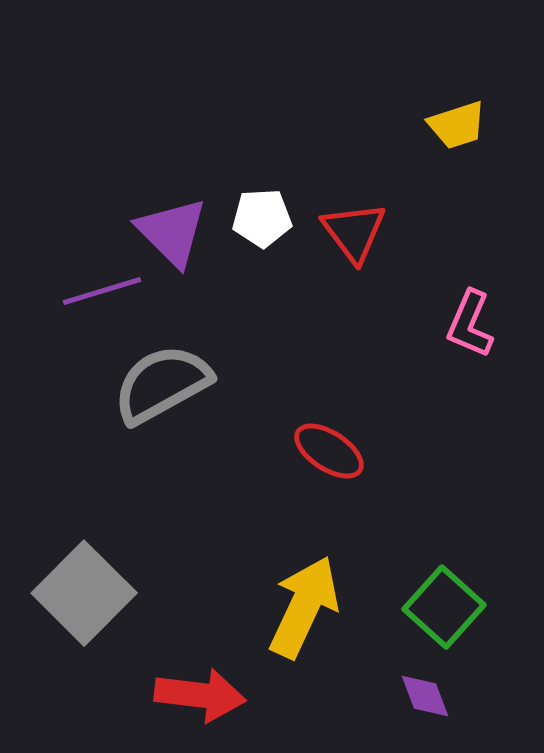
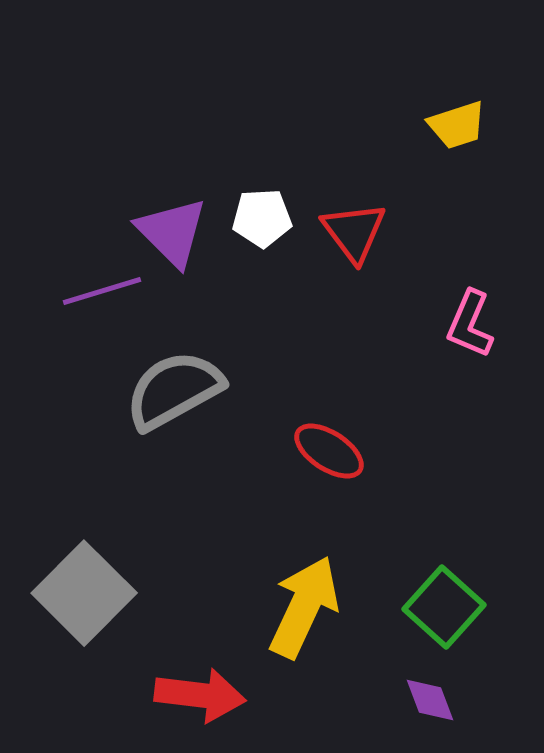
gray semicircle: moved 12 px right, 6 px down
purple diamond: moved 5 px right, 4 px down
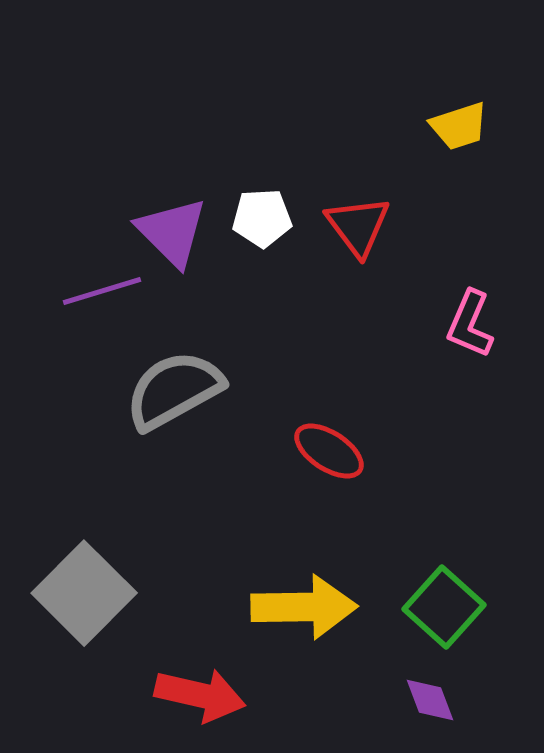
yellow trapezoid: moved 2 px right, 1 px down
red triangle: moved 4 px right, 6 px up
yellow arrow: rotated 64 degrees clockwise
red arrow: rotated 6 degrees clockwise
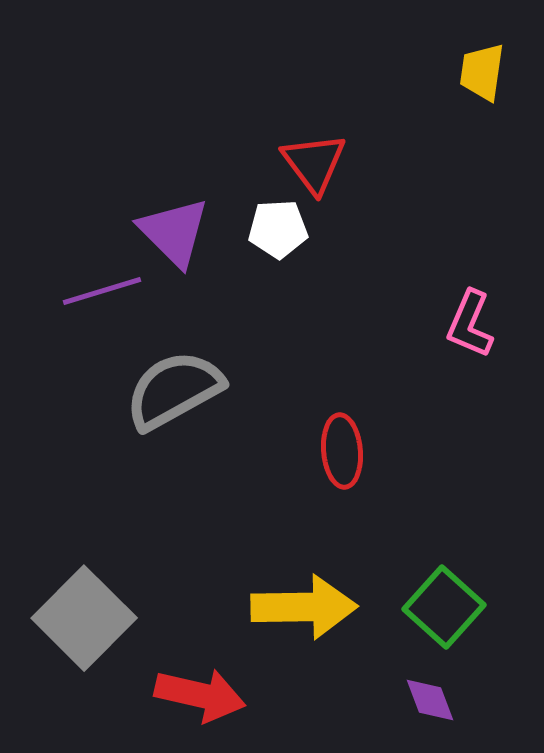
yellow trapezoid: moved 23 px right, 54 px up; rotated 116 degrees clockwise
white pentagon: moved 16 px right, 11 px down
red triangle: moved 44 px left, 63 px up
purple triangle: moved 2 px right
red ellipse: moved 13 px right; rotated 52 degrees clockwise
gray square: moved 25 px down
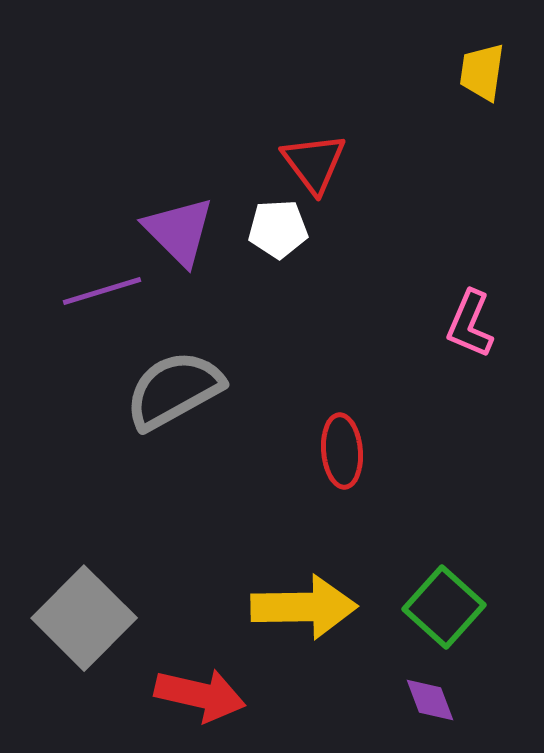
purple triangle: moved 5 px right, 1 px up
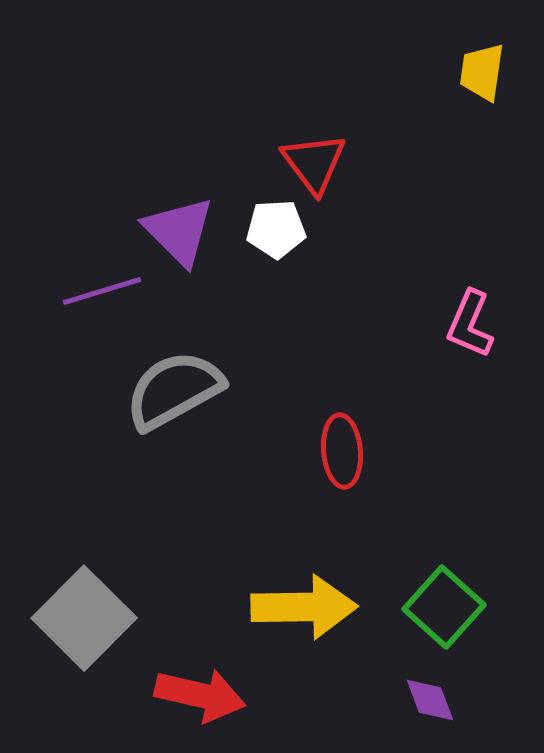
white pentagon: moved 2 px left
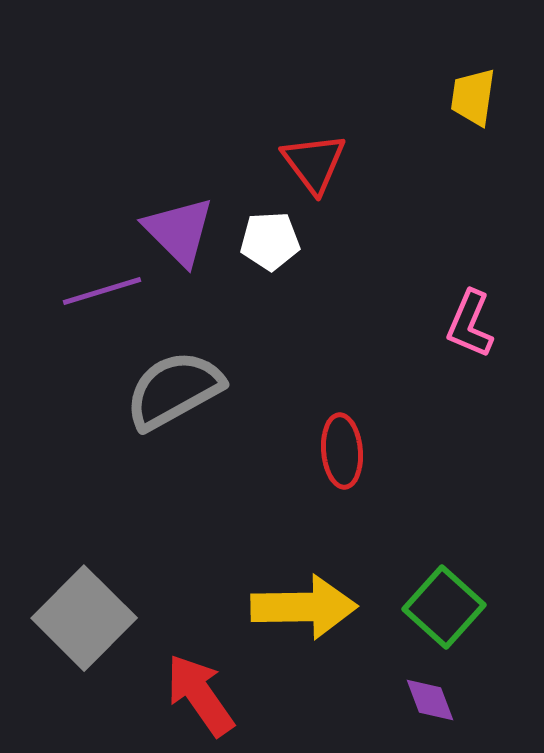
yellow trapezoid: moved 9 px left, 25 px down
white pentagon: moved 6 px left, 12 px down
red arrow: rotated 138 degrees counterclockwise
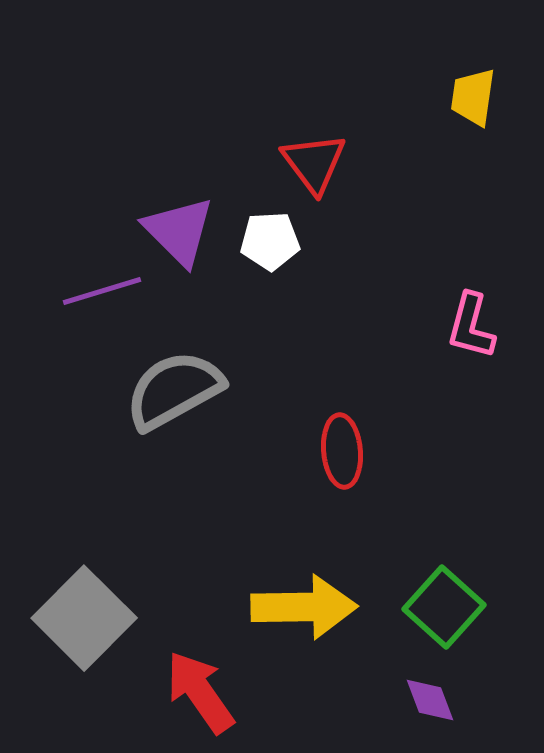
pink L-shape: moved 1 px right, 2 px down; rotated 8 degrees counterclockwise
red arrow: moved 3 px up
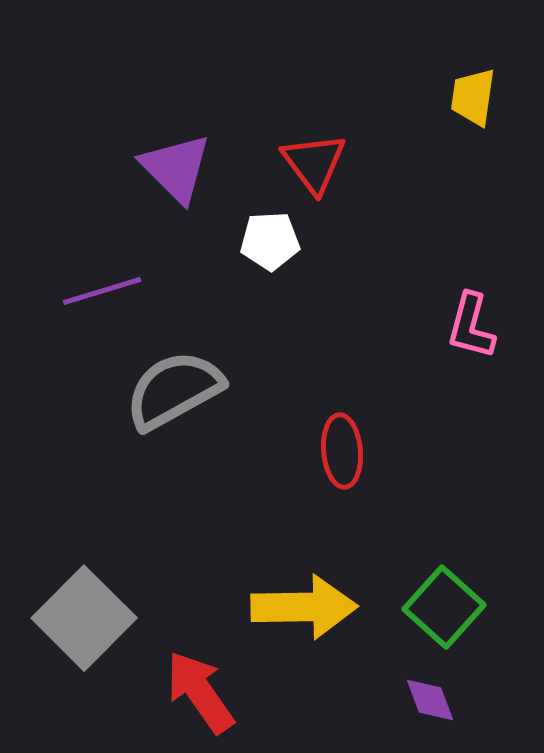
purple triangle: moved 3 px left, 63 px up
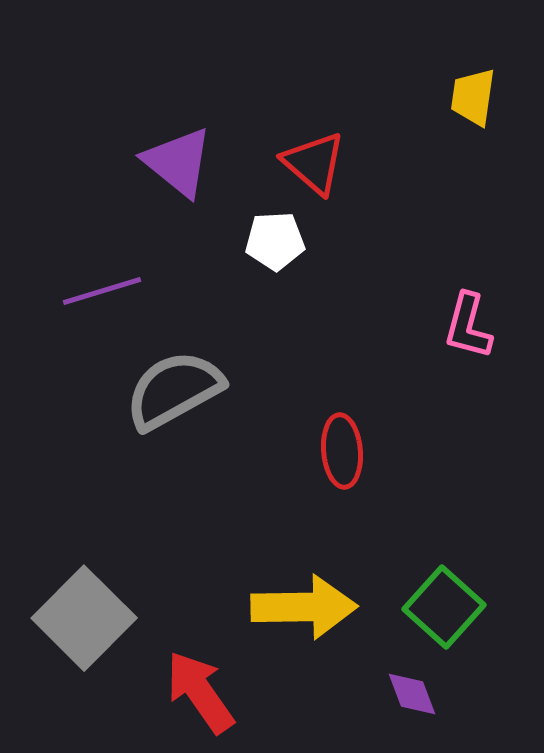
red triangle: rotated 12 degrees counterclockwise
purple triangle: moved 2 px right, 6 px up; rotated 6 degrees counterclockwise
white pentagon: moved 5 px right
pink L-shape: moved 3 px left
purple diamond: moved 18 px left, 6 px up
